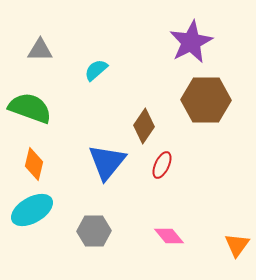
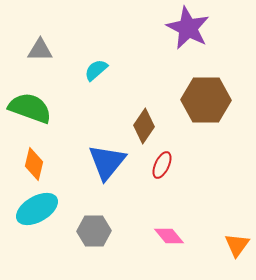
purple star: moved 3 px left, 14 px up; rotated 18 degrees counterclockwise
cyan ellipse: moved 5 px right, 1 px up
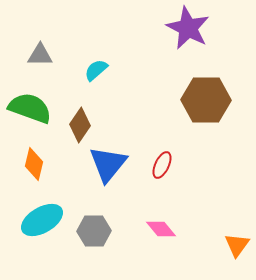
gray triangle: moved 5 px down
brown diamond: moved 64 px left, 1 px up
blue triangle: moved 1 px right, 2 px down
cyan ellipse: moved 5 px right, 11 px down
pink diamond: moved 8 px left, 7 px up
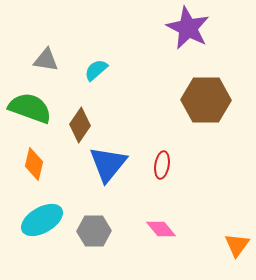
gray triangle: moved 6 px right, 5 px down; rotated 8 degrees clockwise
red ellipse: rotated 16 degrees counterclockwise
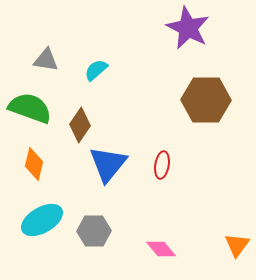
pink diamond: moved 20 px down
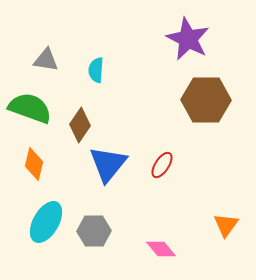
purple star: moved 11 px down
cyan semicircle: rotated 45 degrees counterclockwise
red ellipse: rotated 24 degrees clockwise
cyan ellipse: moved 4 px right, 2 px down; rotated 30 degrees counterclockwise
orange triangle: moved 11 px left, 20 px up
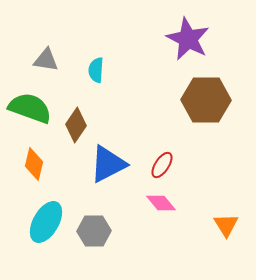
brown diamond: moved 4 px left
blue triangle: rotated 24 degrees clockwise
orange triangle: rotated 8 degrees counterclockwise
pink diamond: moved 46 px up
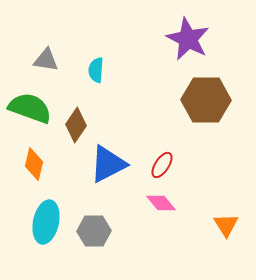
cyan ellipse: rotated 18 degrees counterclockwise
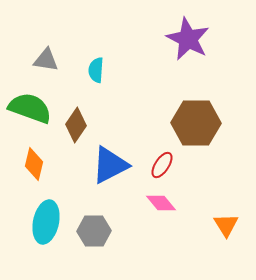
brown hexagon: moved 10 px left, 23 px down
blue triangle: moved 2 px right, 1 px down
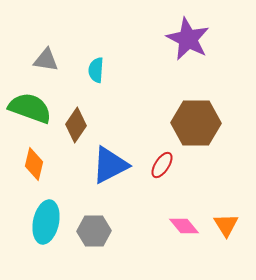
pink diamond: moved 23 px right, 23 px down
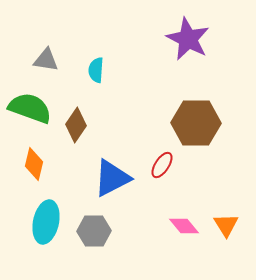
blue triangle: moved 2 px right, 13 px down
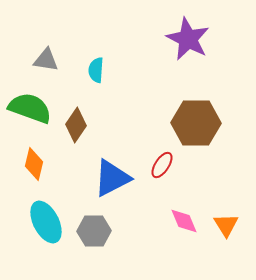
cyan ellipse: rotated 39 degrees counterclockwise
pink diamond: moved 5 px up; rotated 16 degrees clockwise
